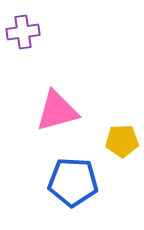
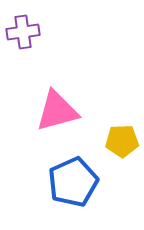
blue pentagon: rotated 27 degrees counterclockwise
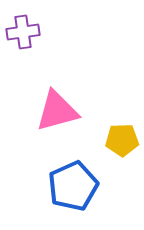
yellow pentagon: moved 1 px up
blue pentagon: moved 4 px down
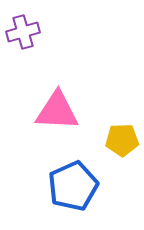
purple cross: rotated 8 degrees counterclockwise
pink triangle: rotated 18 degrees clockwise
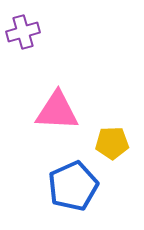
yellow pentagon: moved 10 px left, 3 px down
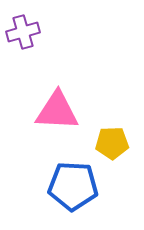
blue pentagon: rotated 27 degrees clockwise
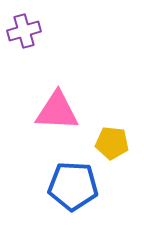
purple cross: moved 1 px right, 1 px up
yellow pentagon: rotated 8 degrees clockwise
